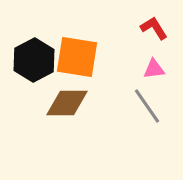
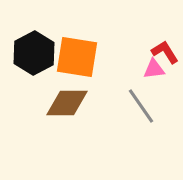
red L-shape: moved 11 px right, 24 px down
black hexagon: moved 7 px up
gray line: moved 6 px left
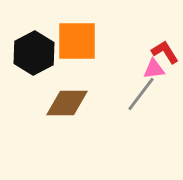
orange square: moved 16 px up; rotated 9 degrees counterclockwise
gray line: moved 12 px up; rotated 72 degrees clockwise
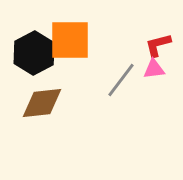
orange square: moved 7 px left, 1 px up
red L-shape: moved 7 px left, 7 px up; rotated 72 degrees counterclockwise
gray line: moved 20 px left, 14 px up
brown diamond: moved 25 px left; rotated 6 degrees counterclockwise
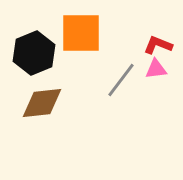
orange square: moved 11 px right, 7 px up
red L-shape: rotated 36 degrees clockwise
black hexagon: rotated 6 degrees clockwise
pink triangle: moved 2 px right
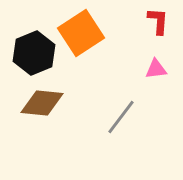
orange square: rotated 33 degrees counterclockwise
red L-shape: moved 24 px up; rotated 72 degrees clockwise
gray line: moved 37 px down
brown diamond: rotated 12 degrees clockwise
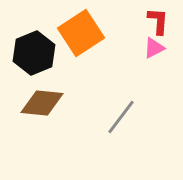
pink triangle: moved 2 px left, 21 px up; rotated 20 degrees counterclockwise
